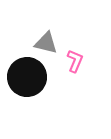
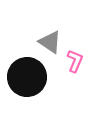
gray triangle: moved 4 px right, 1 px up; rotated 20 degrees clockwise
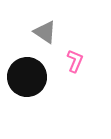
gray triangle: moved 5 px left, 10 px up
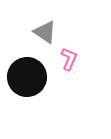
pink L-shape: moved 6 px left, 2 px up
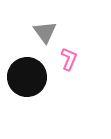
gray triangle: rotated 20 degrees clockwise
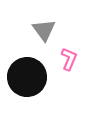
gray triangle: moved 1 px left, 2 px up
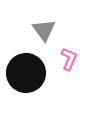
black circle: moved 1 px left, 4 px up
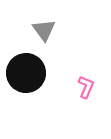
pink L-shape: moved 17 px right, 28 px down
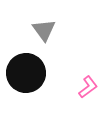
pink L-shape: moved 2 px right; rotated 30 degrees clockwise
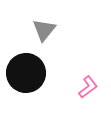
gray triangle: rotated 15 degrees clockwise
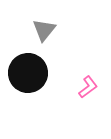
black circle: moved 2 px right
